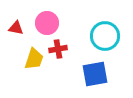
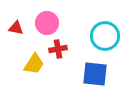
yellow trapezoid: moved 5 px down; rotated 15 degrees clockwise
blue square: rotated 16 degrees clockwise
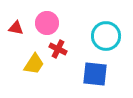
cyan circle: moved 1 px right
red cross: rotated 36 degrees clockwise
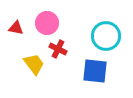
yellow trapezoid: rotated 70 degrees counterclockwise
blue square: moved 3 px up
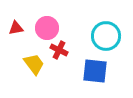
pink circle: moved 5 px down
red triangle: rotated 21 degrees counterclockwise
red cross: moved 1 px right, 1 px down
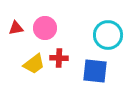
pink circle: moved 2 px left
cyan circle: moved 2 px right, 1 px up
red cross: moved 8 px down; rotated 24 degrees counterclockwise
yellow trapezoid: rotated 90 degrees clockwise
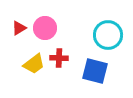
red triangle: moved 3 px right; rotated 21 degrees counterclockwise
blue square: rotated 8 degrees clockwise
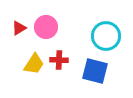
pink circle: moved 1 px right, 1 px up
cyan circle: moved 2 px left, 1 px down
red cross: moved 2 px down
yellow trapezoid: rotated 20 degrees counterclockwise
